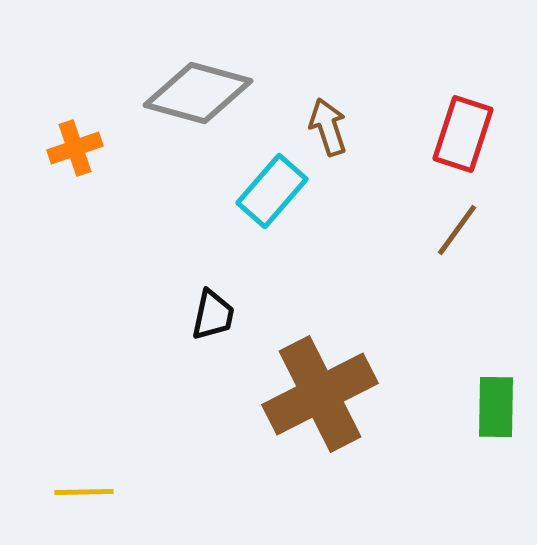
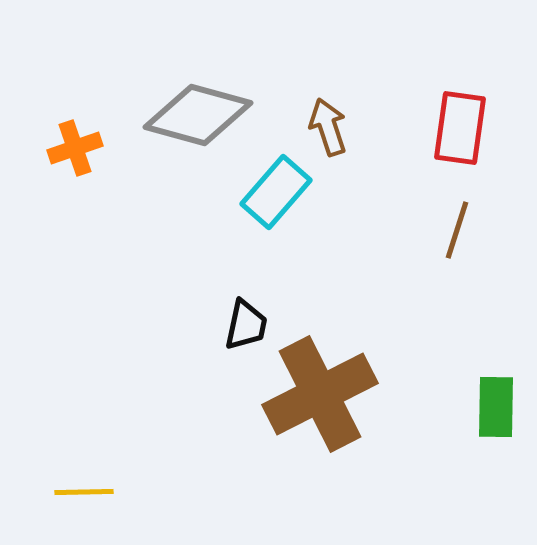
gray diamond: moved 22 px down
red rectangle: moved 3 px left, 6 px up; rotated 10 degrees counterclockwise
cyan rectangle: moved 4 px right, 1 px down
brown line: rotated 18 degrees counterclockwise
black trapezoid: moved 33 px right, 10 px down
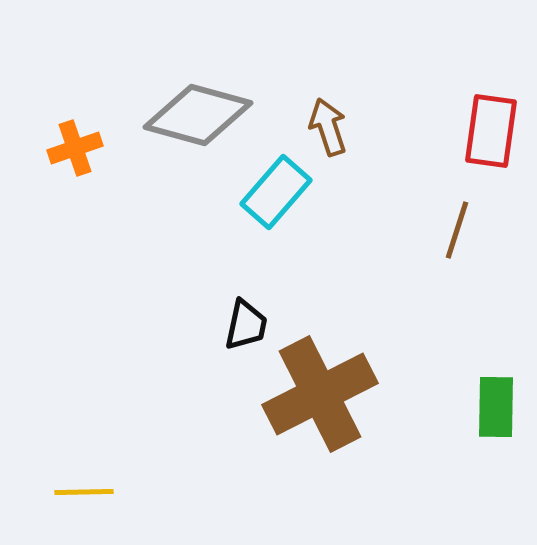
red rectangle: moved 31 px right, 3 px down
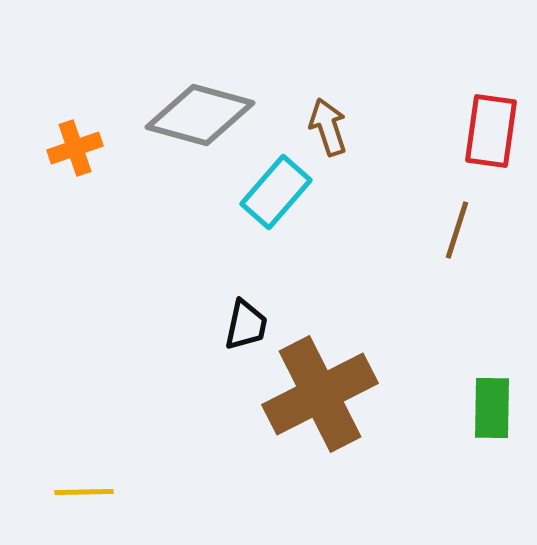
gray diamond: moved 2 px right
green rectangle: moved 4 px left, 1 px down
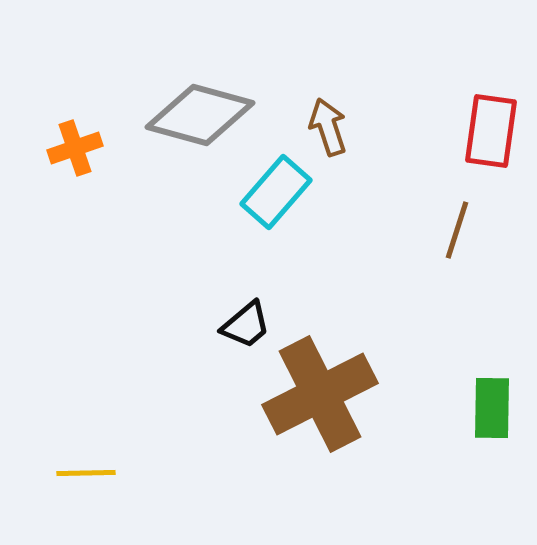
black trapezoid: rotated 38 degrees clockwise
yellow line: moved 2 px right, 19 px up
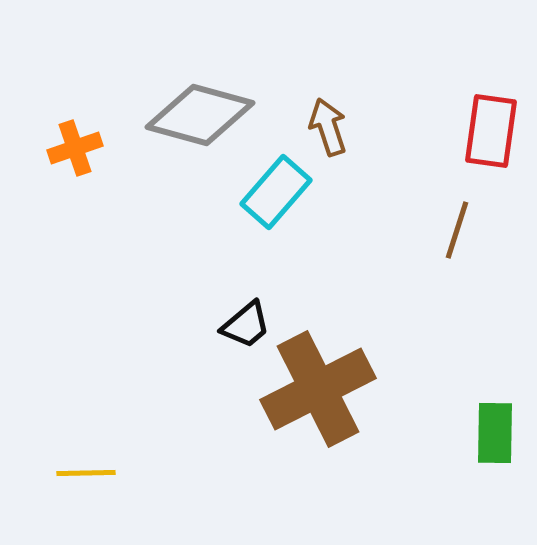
brown cross: moved 2 px left, 5 px up
green rectangle: moved 3 px right, 25 px down
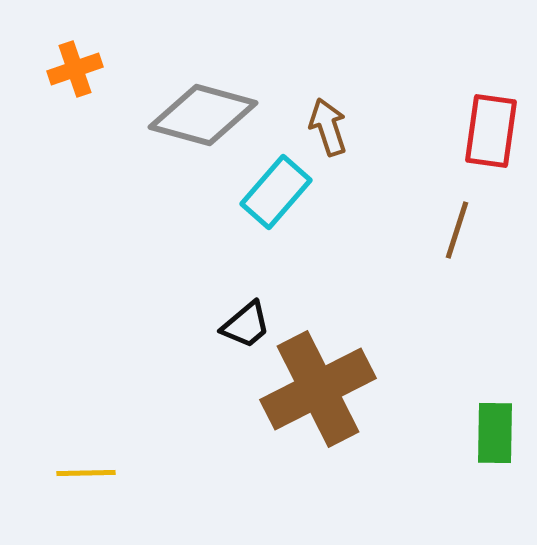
gray diamond: moved 3 px right
orange cross: moved 79 px up
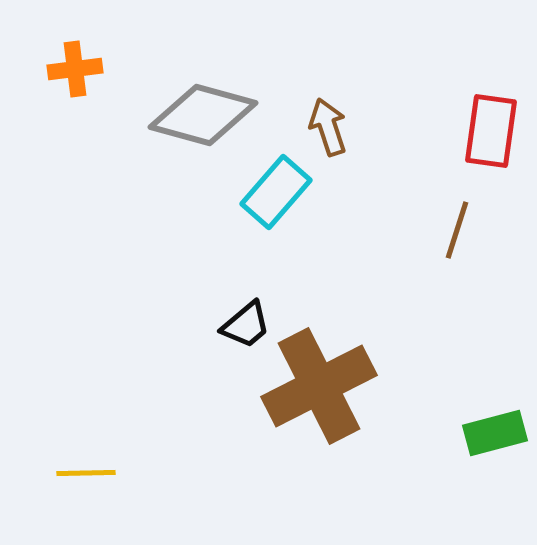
orange cross: rotated 12 degrees clockwise
brown cross: moved 1 px right, 3 px up
green rectangle: rotated 74 degrees clockwise
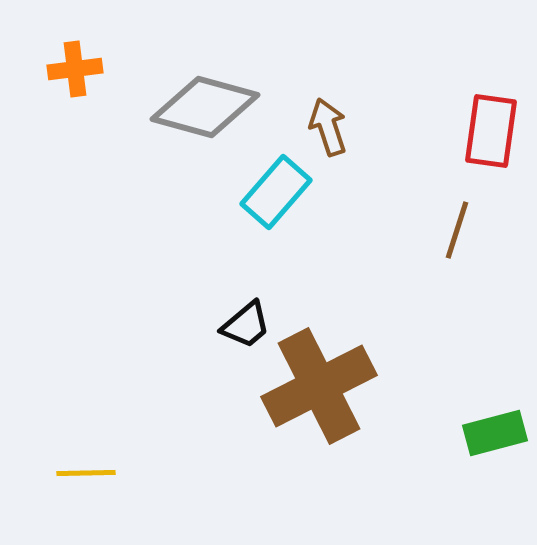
gray diamond: moved 2 px right, 8 px up
